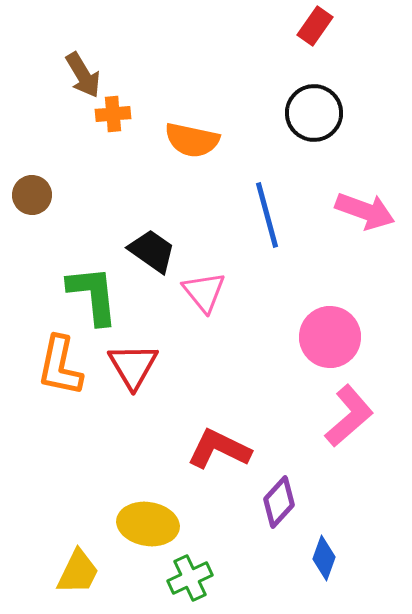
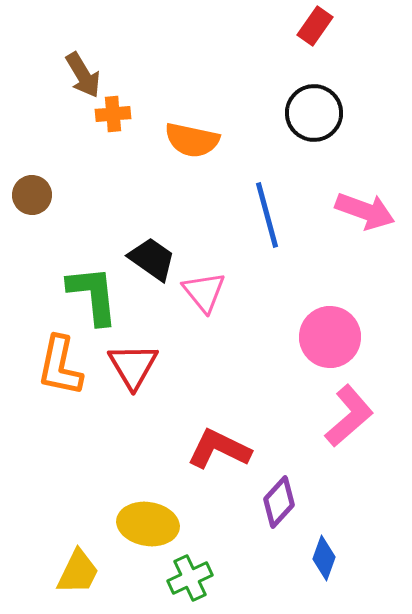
black trapezoid: moved 8 px down
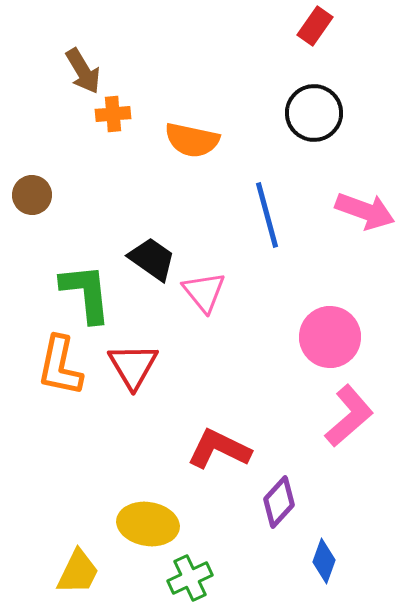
brown arrow: moved 4 px up
green L-shape: moved 7 px left, 2 px up
blue diamond: moved 3 px down
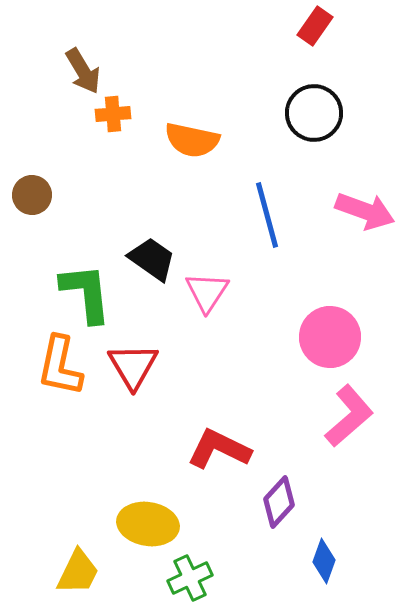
pink triangle: moved 3 px right; rotated 12 degrees clockwise
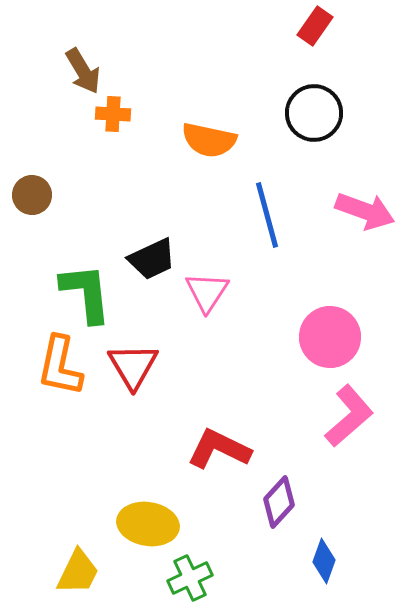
orange cross: rotated 8 degrees clockwise
orange semicircle: moved 17 px right
black trapezoid: rotated 120 degrees clockwise
